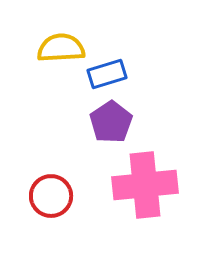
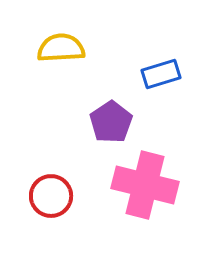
blue rectangle: moved 54 px right
pink cross: rotated 20 degrees clockwise
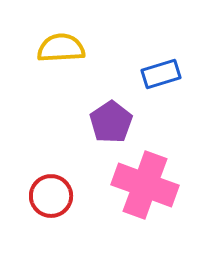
pink cross: rotated 6 degrees clockwise
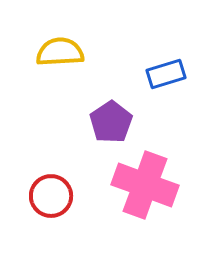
yellow semicircle: moved 1 px left, 4 px down
blue rectangle: moved 5 px right
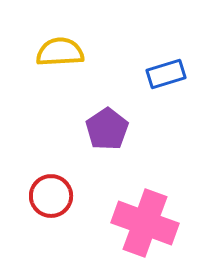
purple pentagon: moved 4 px left, 7 px down
pink cross: moved 38 px down
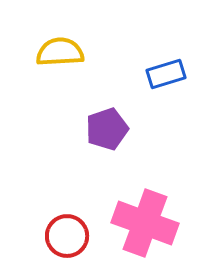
purple pentagon: rotated 15 degrees clockwise
red circle: moved 16 px right, 40 px down
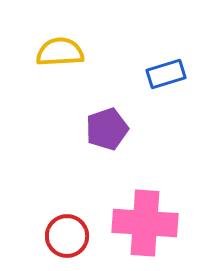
pink cross: rotated 16 degrees counterclockwise
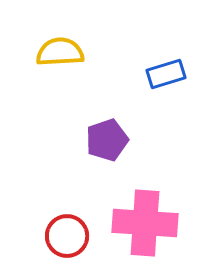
purple pentagon: moved 11 px down
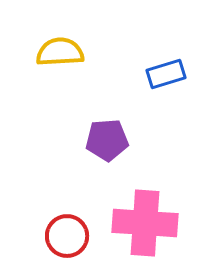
purple pentagon: rotated 15 degrees clockwise
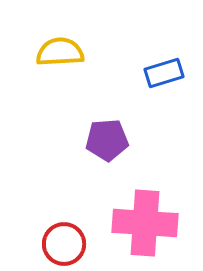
blue rectangle: moved 2 px left, 1 px up
red circle: moved 3 px left, 8 px down
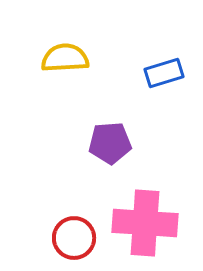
yellow semicircle: moved 5 px right, 6 px down
purple pentagon: moved 3 px right, 3 px down
red circle: moved 10 px right, 6 px up
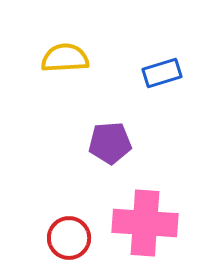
blue rectangle: moved 2 px left
red circle: moved 5 px left
